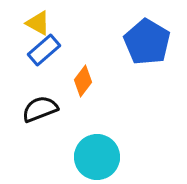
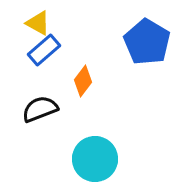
cyan circle: moved 2 px left, 2 px down
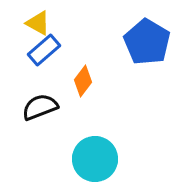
black semicircle: moved 2 px up
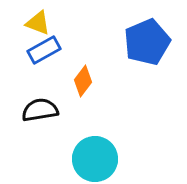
yellow triangle: rotated 8 degrees counterclockwise
blue pentagon: rotated 18 degrees clockwise
blue rectangle: rotated 12 degrees clockwise
black semicircle: moved 3 px down; rotated 12 degrees clockwise
